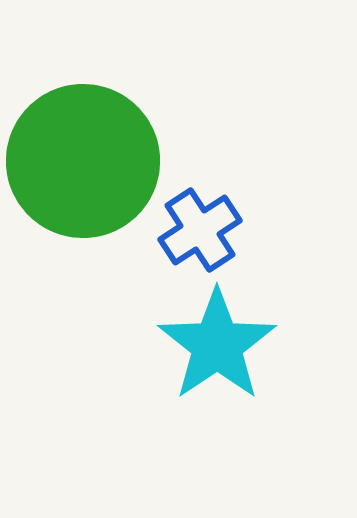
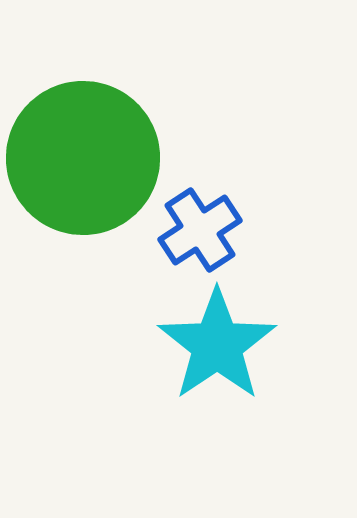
green circle: moved 3 px up
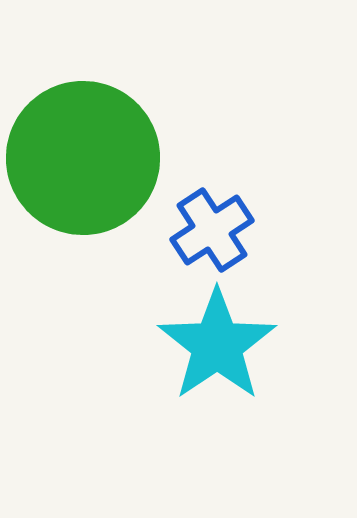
blue cross: moved 12 px right
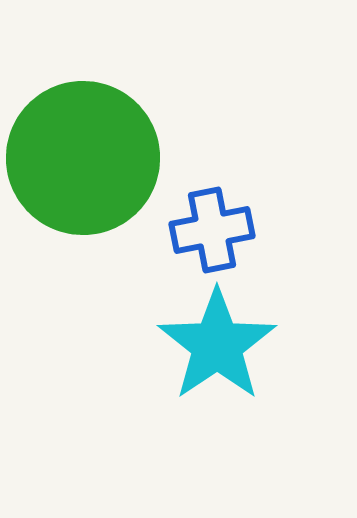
blue cross: rotated 22 degrees clockwise
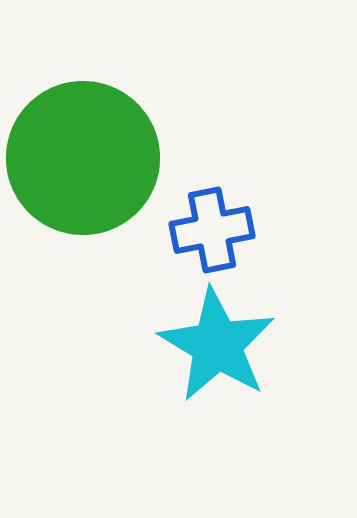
cyan star: rotated 7 degrees counterclockwise
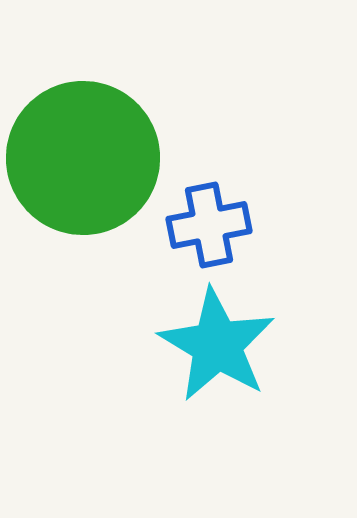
blue cross: moved 3 px left, 5 px up
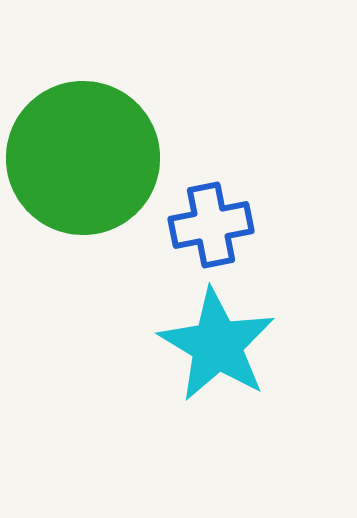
blue cross: moved 2 px right
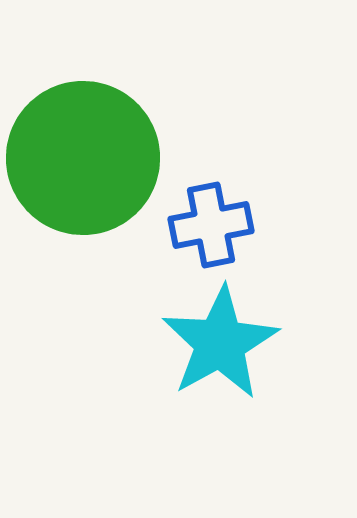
cyan star: moved 3 px right, 2 px up; rotated 12 degrees clockwise
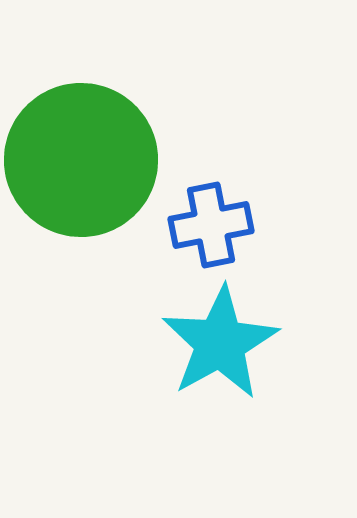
green circle: moved 2 px left, 2 px down
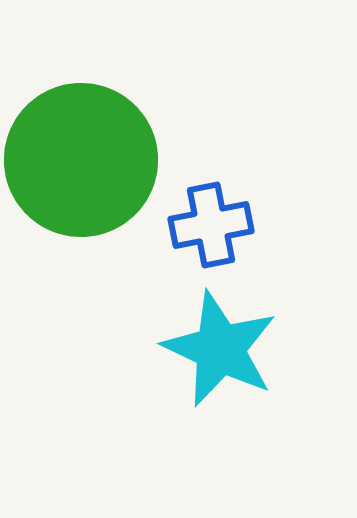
cyan star: moved 6 px down; rotated 18 degrees counterclockwise
